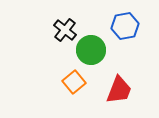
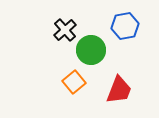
black cross: rotated 10 degrees clockwise
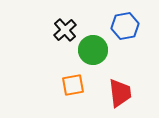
green circle: moved 2 px right
orange square: moved 1 px left, 3 px down; rotated 30 degrees clockwise
red trapezoid: moved 1 px right, 3 px down; rotated 28 degrees counterclockwise
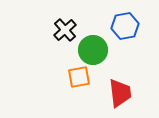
orange square: moved 6 px right, 8 px up
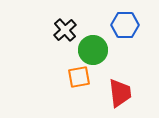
blue hexagon: moved 1 px up; rotated 12 degrees clockwise
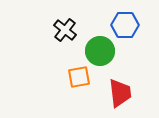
black cross: rotated 10 degrees counterclockwise
green circle: moved 7 px right, 1 px down
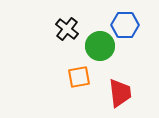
black cross: moved 2 px right, 1 px up
green circle: moved 5 px up
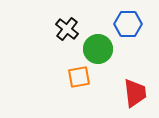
blue hexagon: moved 3 px right, 1 px up
green circle: moved 2 px left, 3 px down
red trapezoid: moved 15 px right
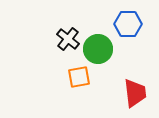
black cross: moved 1 px right, 10 px down
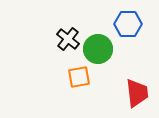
red trapezoid: moved 2 px right
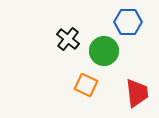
blue hexagon: moved 2 px up
green circle: moved 6 px right, 2 px down
orange square: moved 7 px right, 8 px down; rotated 35 degrees clockwise
